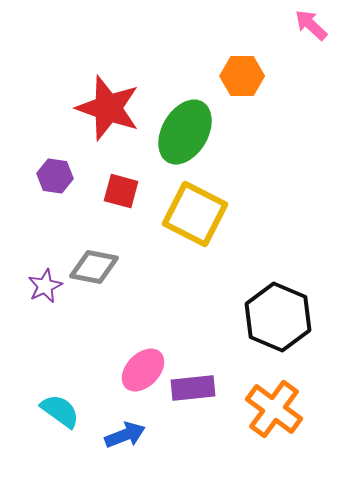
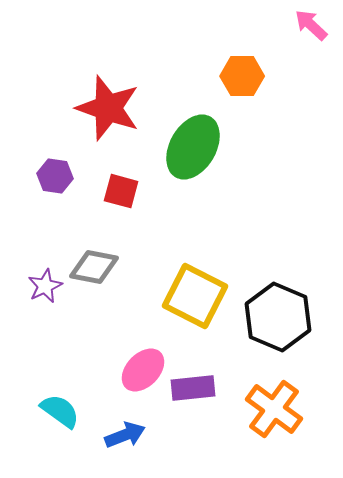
green ellipse: moved 8 px right, 15 px down
yellow square: moved 82 px down
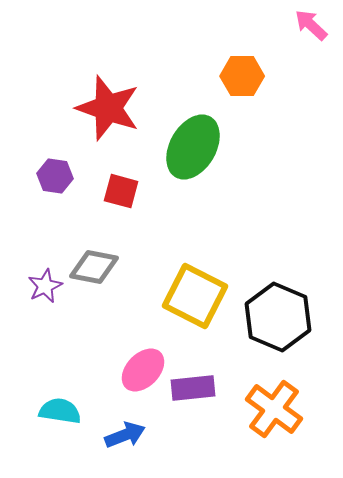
cyan semicircle: rotated 27 degrees counterclockwise
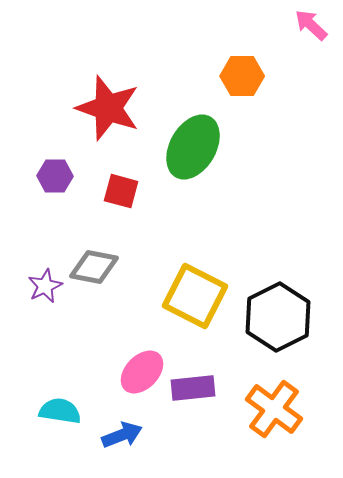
purple hexagon: rotated 8 degrees counterclockwise
black hexagon: rotated 10 degrees clockwise
pink ellipse: moved 1 px left, 2 px down
blue arrow: moved 3 px left
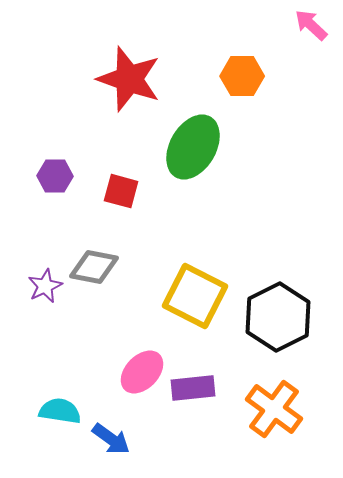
red star: moved 21 px right, 29 px up
blue arrow: moved 11 px left, 4 px down; rotated 57 degrees clockwise
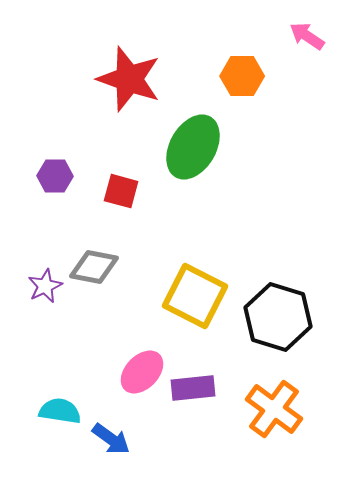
pink arrow: moved 4 px left, 11 px down; rotated 9 degrees counterclockwise
black hexagon: rotated 16 degrees counterclockwise
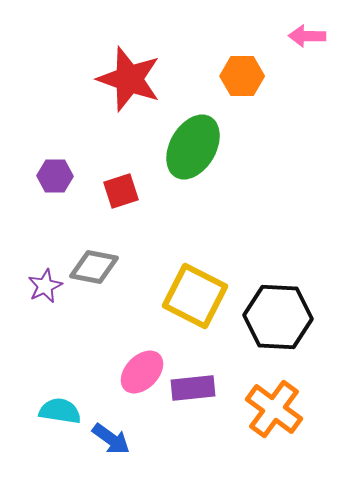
pink arrow: rotated 33 degrees counterclockwise
red square: rotated 33 degrees counterclockwise
black hexagon: rotated 14 degrees counterclockwise
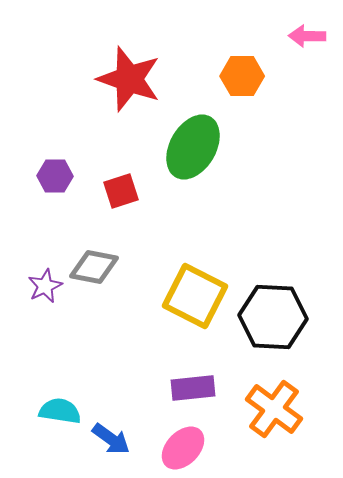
black hexagon: moved 5 px left
pink ellipse: moved 41 px right, 76 px down
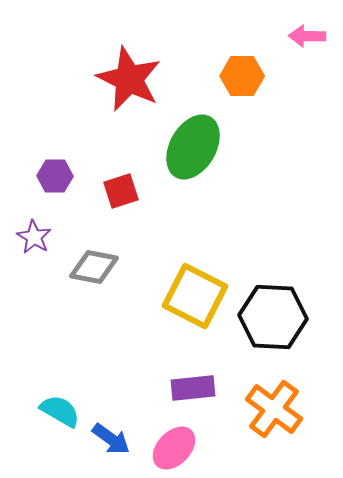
red star: rotated 6 degrees clockwise
purple star: moved 11 px left, 49 px up; rotated 16 degrees counterclockwise
cyan semicircle: rotated 21 degrees clockwise
pink ellipse: moved 9 px left
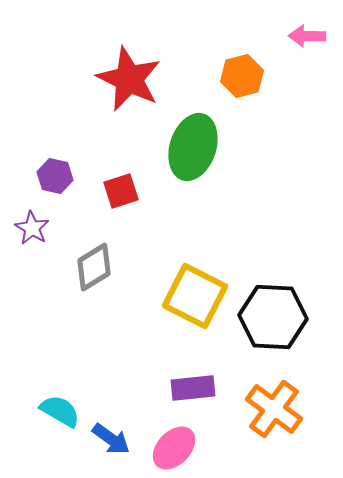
orange hexagon: rotated 15 degrees counterclockwise
green ellipse: rotated 12 degrees counterclockwise
purple hexagon: rotated 12 degrees clockwise
purple star: moved 2 px left, 9 px up
gray diamond: rotated 42 degrees counterclockwise
